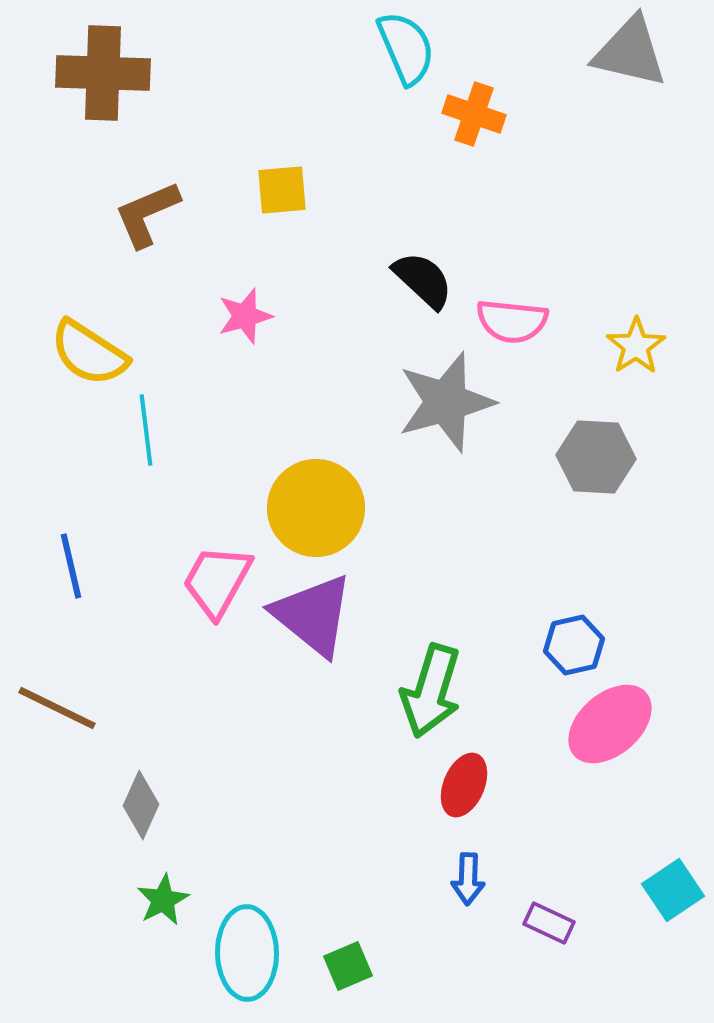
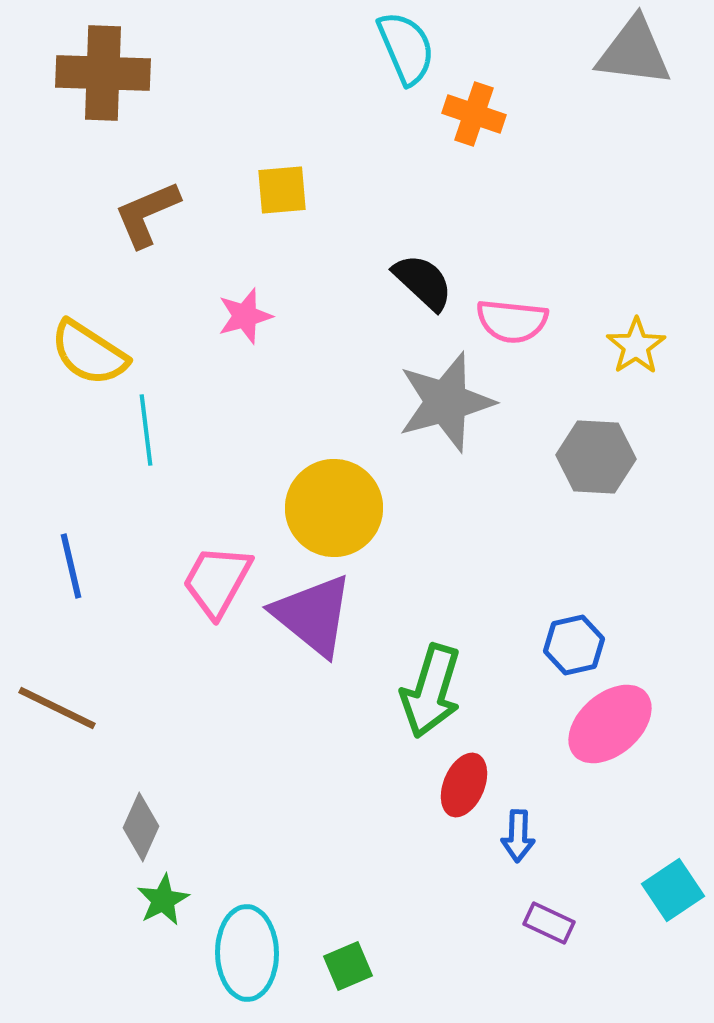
gray triangle: moved 4 px right; rotated 6 degrees counterclockwise
black semicircle: moved 2 px down
yellow circle: moved 18 px right
gray diamond: moved 22 px down
blue arrow: moved 50 px right, 43 px up
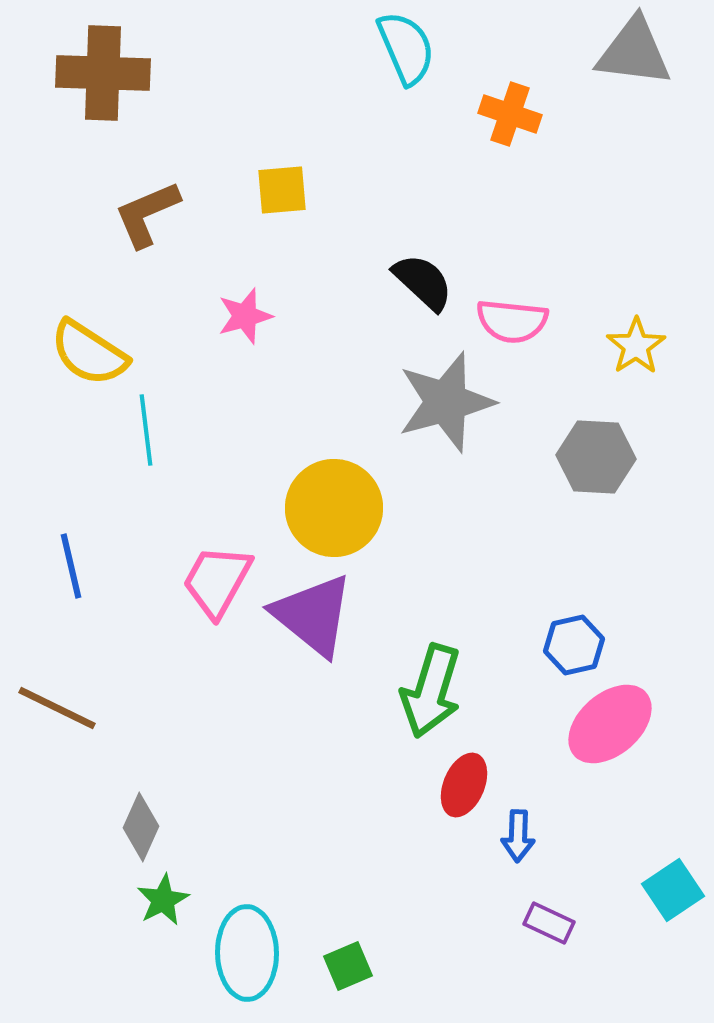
orange cross: moved 36 px right
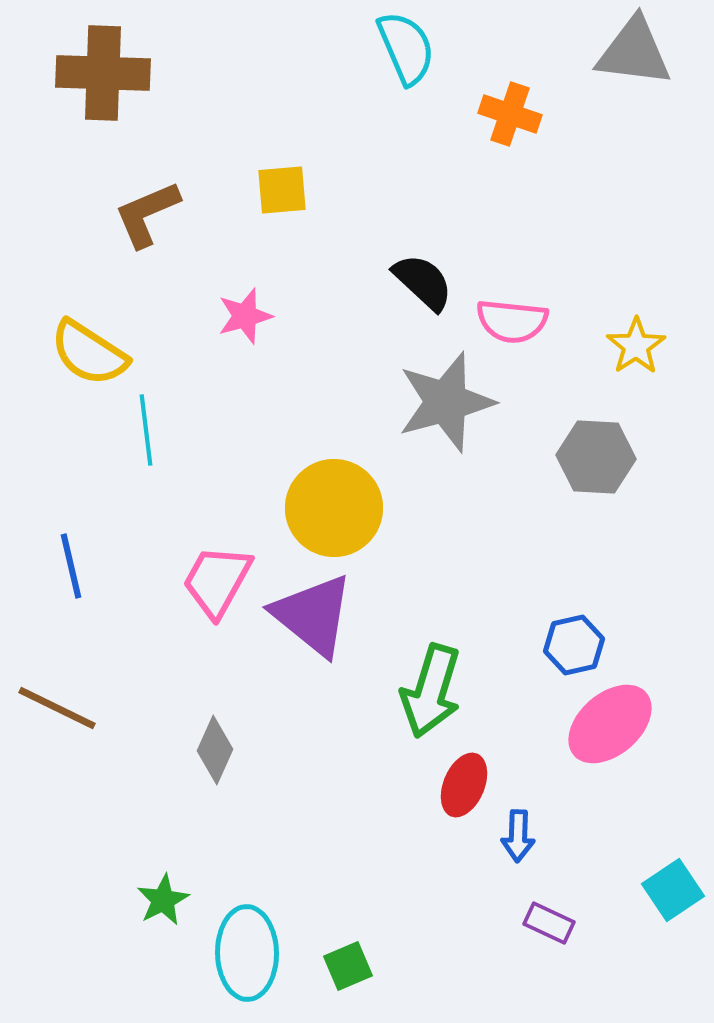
gray diamond: moved 74 px right, 77 px up
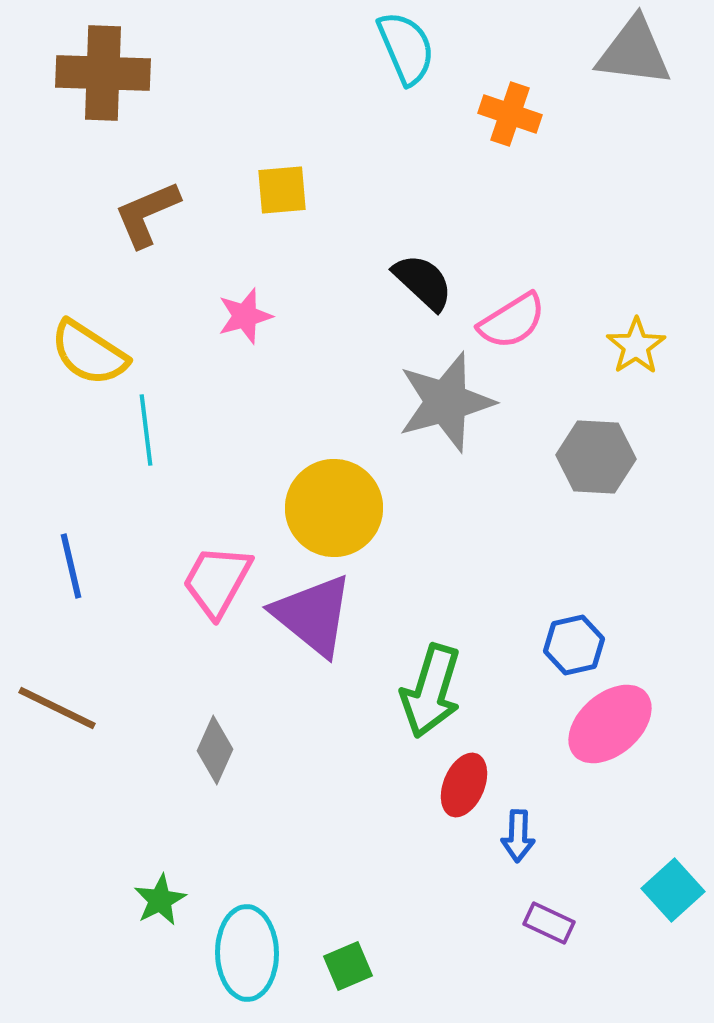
pink semicircle: rotated 38 degrees counterclockwise
cyan square: rotated 8 degrees counterclockwise
green star: moved 3 px left
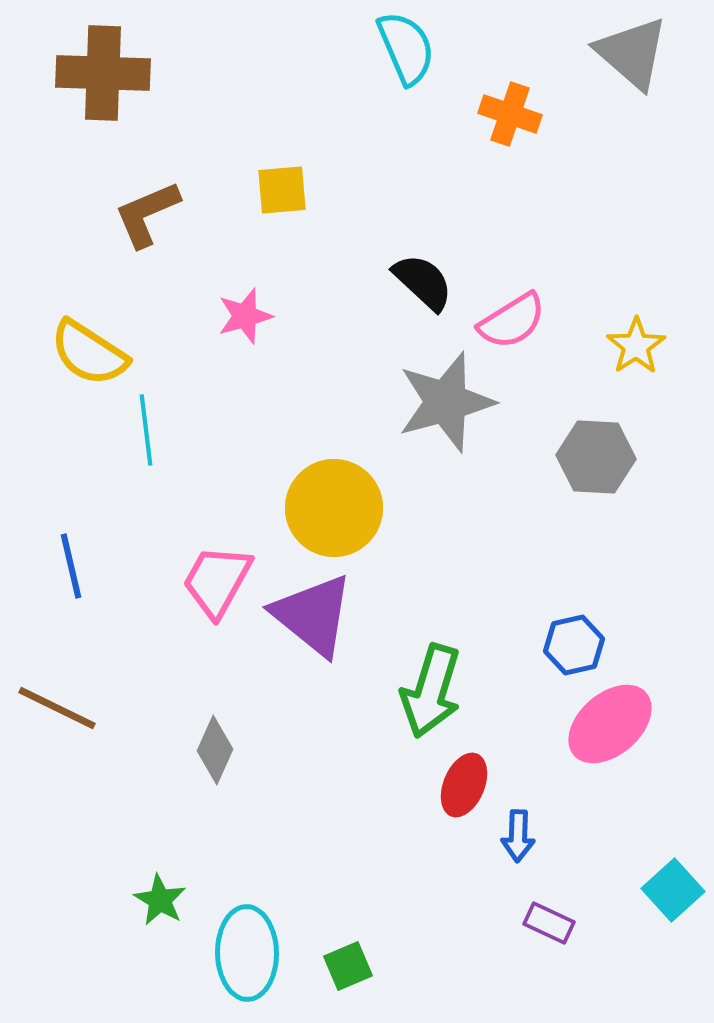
gray triangle: moved 2 px left, 1 px down; rotated 34 degrees clockwise
green star: rotated 14 degrees counterclockwise
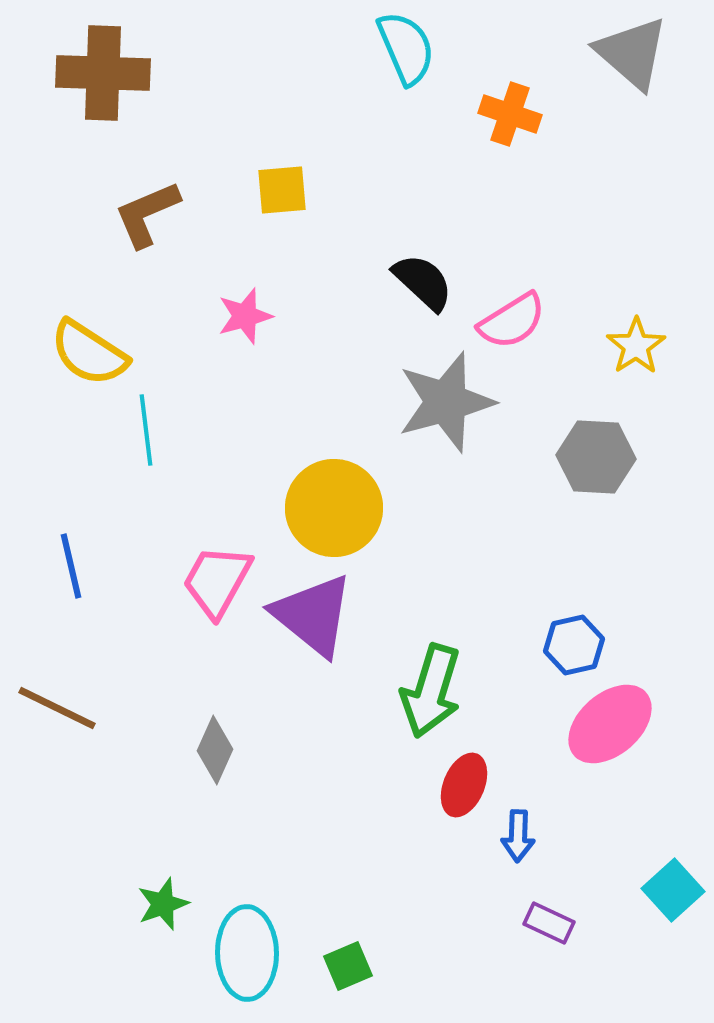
green star: moved 3 px right, 4 px down; rotated 22 degrees clockwise
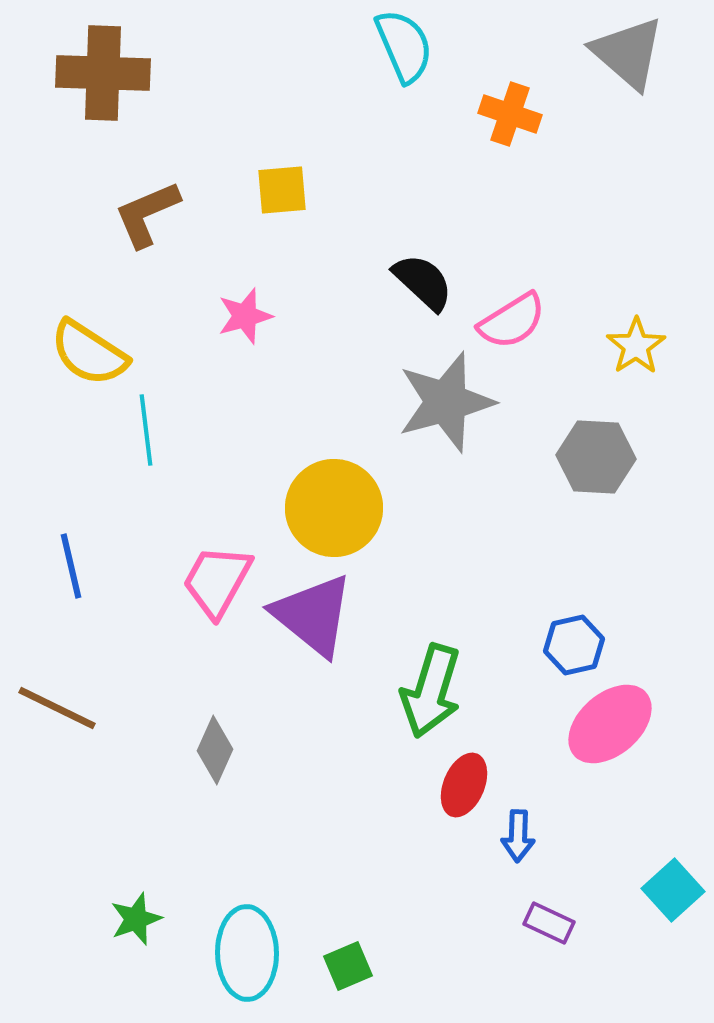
cyan semicircle: moved 2 px left, 2 px up
gray triangle: moved 4 px left
green star: moved 27 px left, 15 px down
